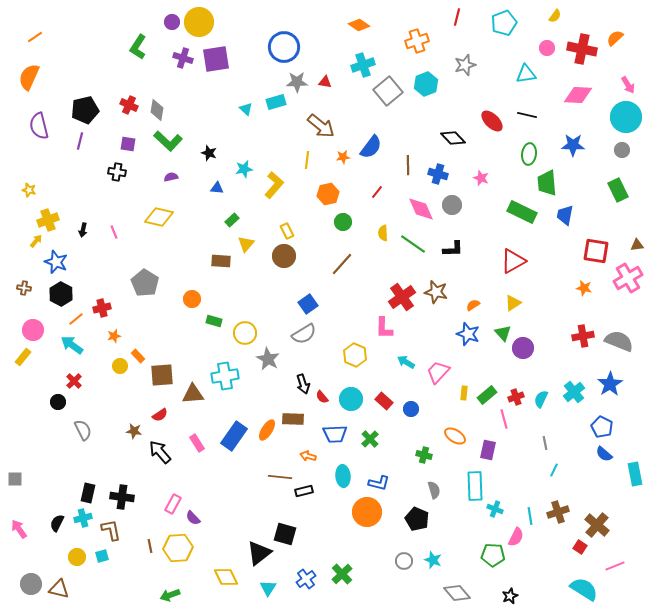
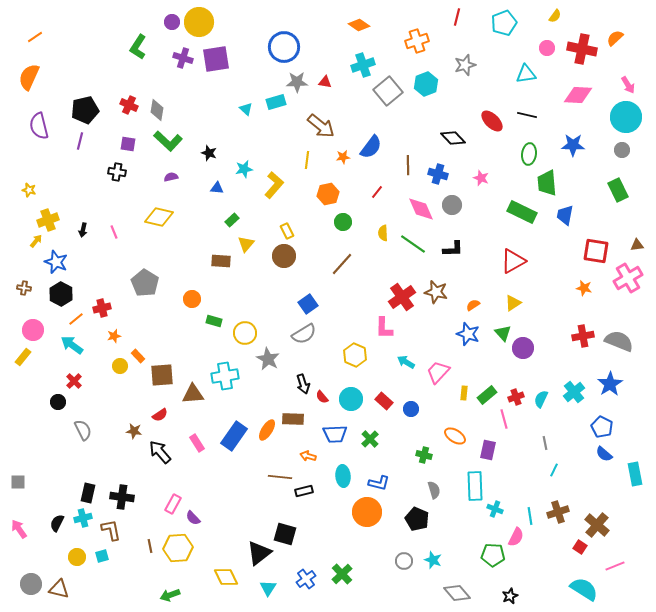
gray square at (15, 479): moved 3 px right, 3 px down
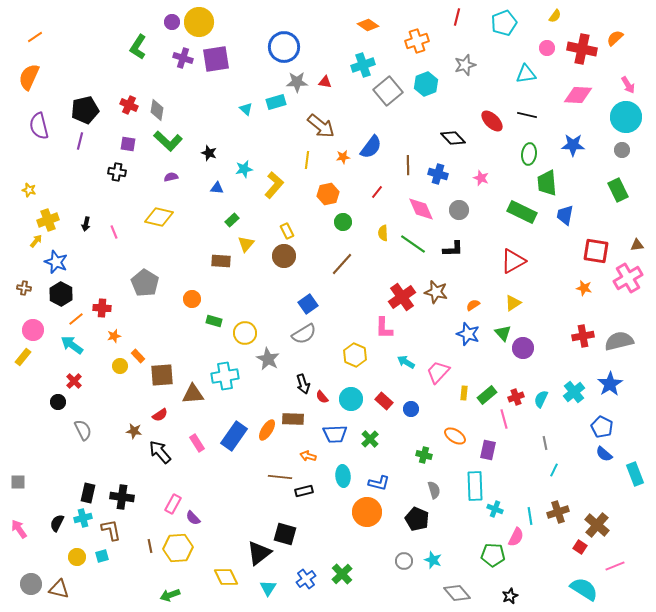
orange diamond at (359, 25): moved 9 px right
gray circle at (452, 205): moved 7 px right, 5 px down
black arrow at (83, 230): moved 3 px right, 6 px up
red cross at (102, 308): rotated 18 degrees clockwise
gray semicircle at (619, 341): rotated 36 degrees counterclockwise
cyan rectangle at (635, 474): rotated 10 degrees counterclockwise
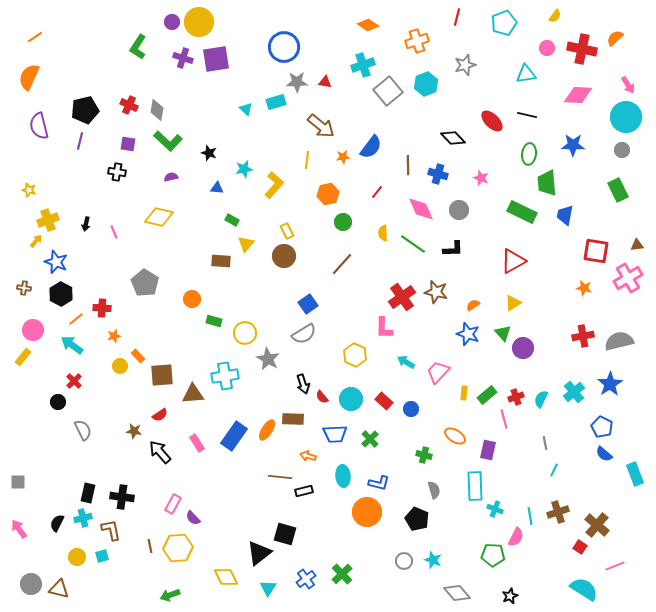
green rectangle at (232, 220): rotated 72 degrees clockwise
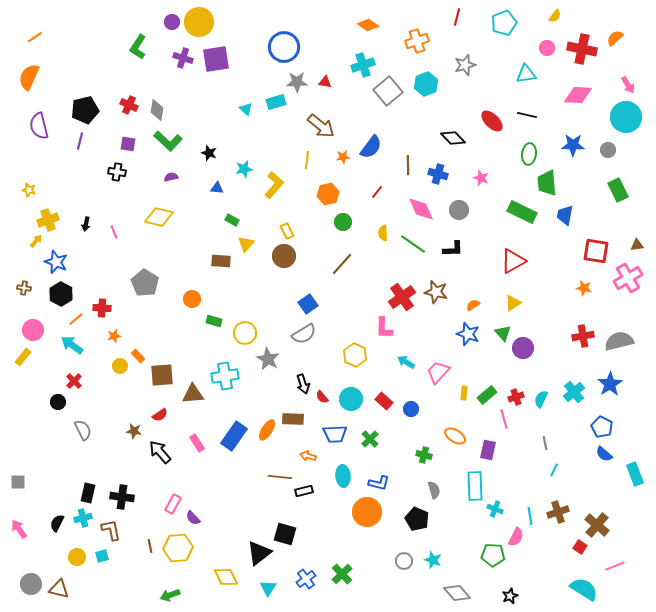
gray circle at (622, 150): moved 14 px left
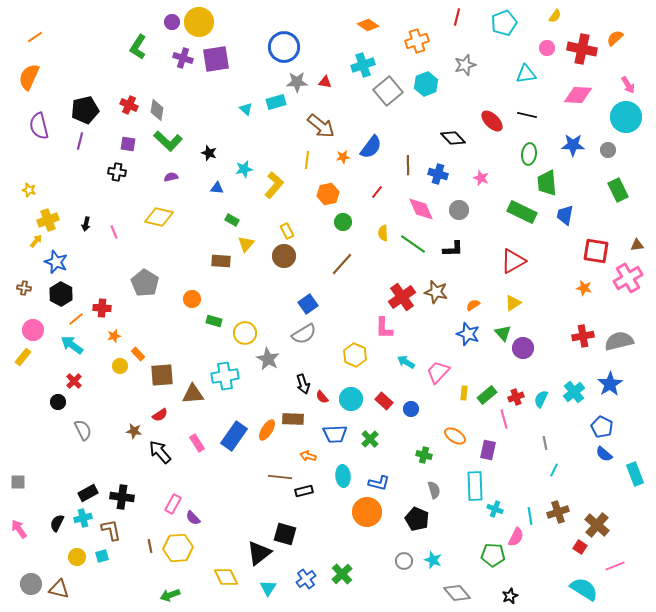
orange rectangle at (138, 356): moved 2 px up
black rectangle at (88, 493): rotated 48 degrees clockwise
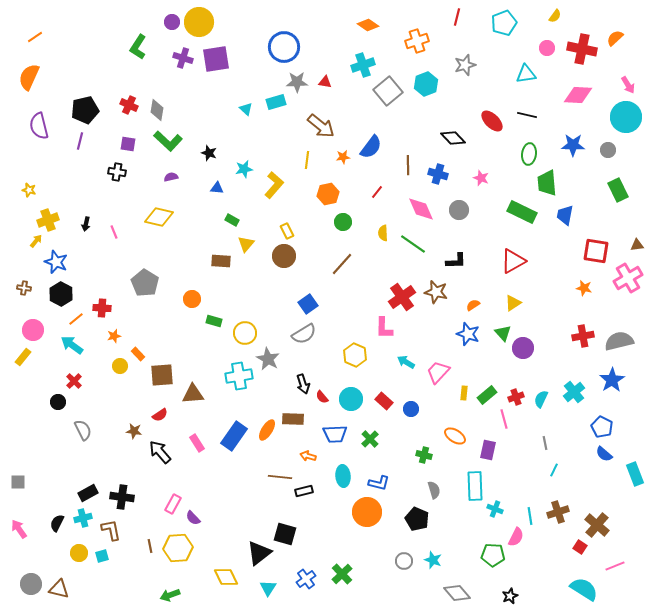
black L-shape at (453, 249): moved 3 px right, 12 px down
cyan cross at (225, 376): moved 14 px right
blue star at (610, 384): moved 2 px right, 4 px up
yellow circle at (77, 557): moved 2 px right, 4 px up
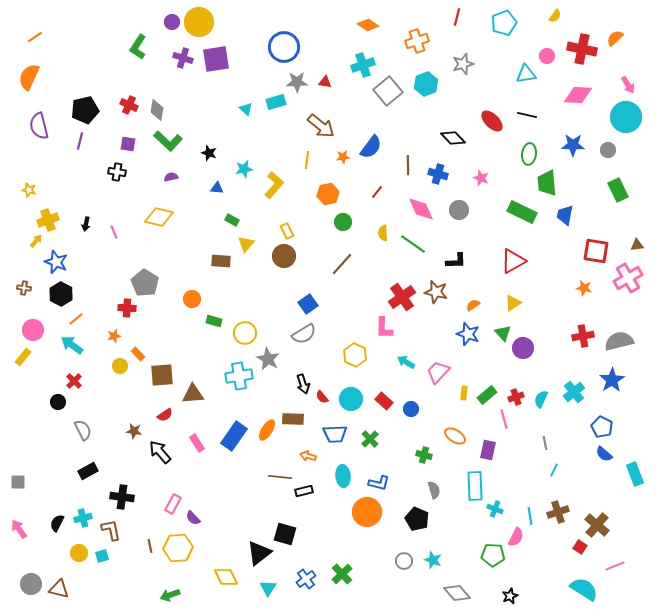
pink circle at (547, 48): moved 8 px down
gray star at (465, 65): moved 2 px left, 1 px up
red cross at (102, 308): moved 25 px right
red semicircle at (160, 415): moved 5 px right
black rectangle at (88, 493): moved 22 px up
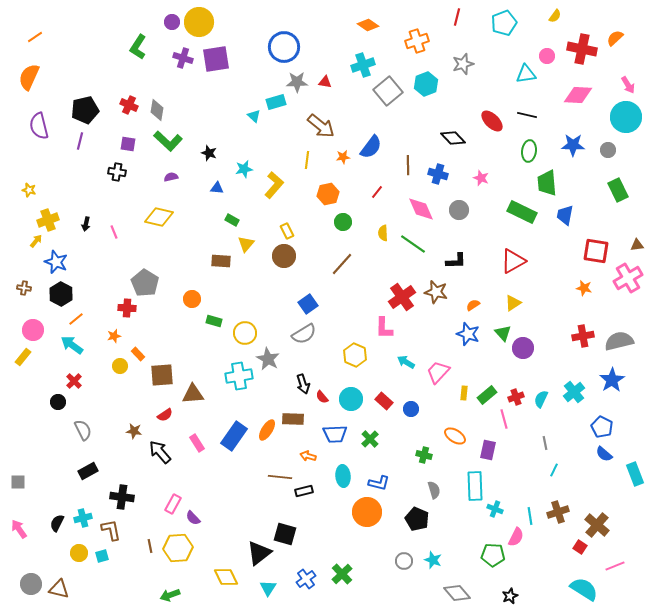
cyan triangle at (246, 109): moved 8 px right, 7 px down
green ellipse at (529, 154): moved 3 px up
